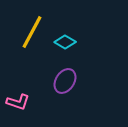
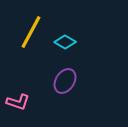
yellow line: moved 1 px left
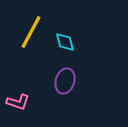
cyan diamond: rotated 45 degrees clockwise
purple ellipse: rotated 15 degrees counterclockwise
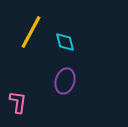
pink L-shape: rotated 100 degrees counterclockwise
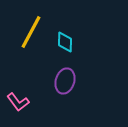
cyan diamond: rotated 15 degrees clockwise
pink L-shape: rotated 135 degrees clockwise
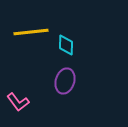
yellow line: rotated 56 degrees clockwise
cyan diamond: moved 1 px right, 3 px down
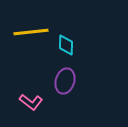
pink L-shape: moved 13 px right; rotated 15 degrees counterclockwise
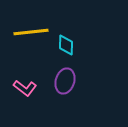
pink L-shape: moved 6 px left, 14 px up
